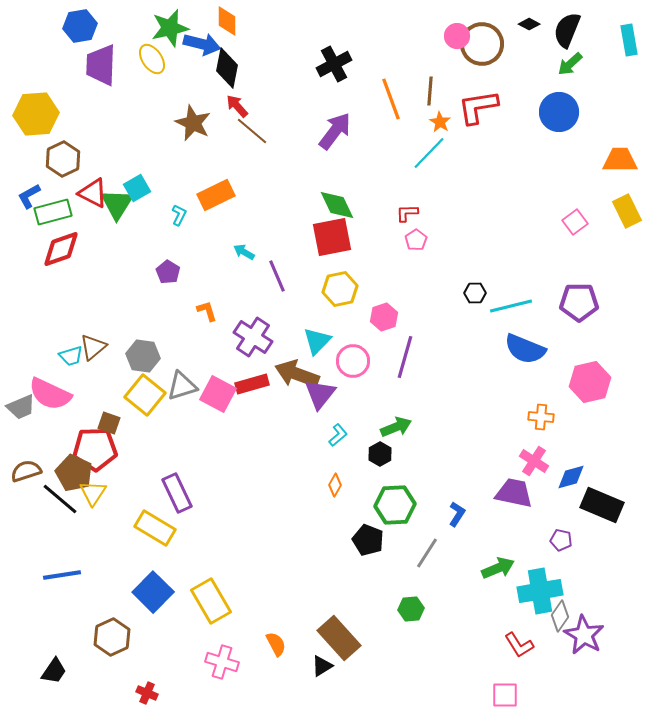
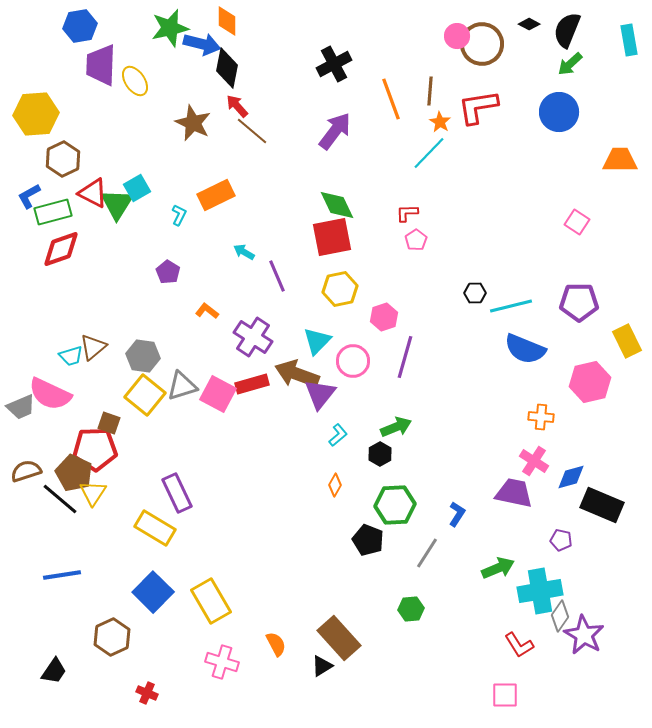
yellow ellipse at (152, 59): moved 17 px left, 22 px down
yellow rectangle at (627, 211): moved 130 px down
pink square at (575, 222): moved 2 px right; rotated 20 degrees counterclockwise
orange L-shape at (207, 311): rotated 35 degrees counterclockwise
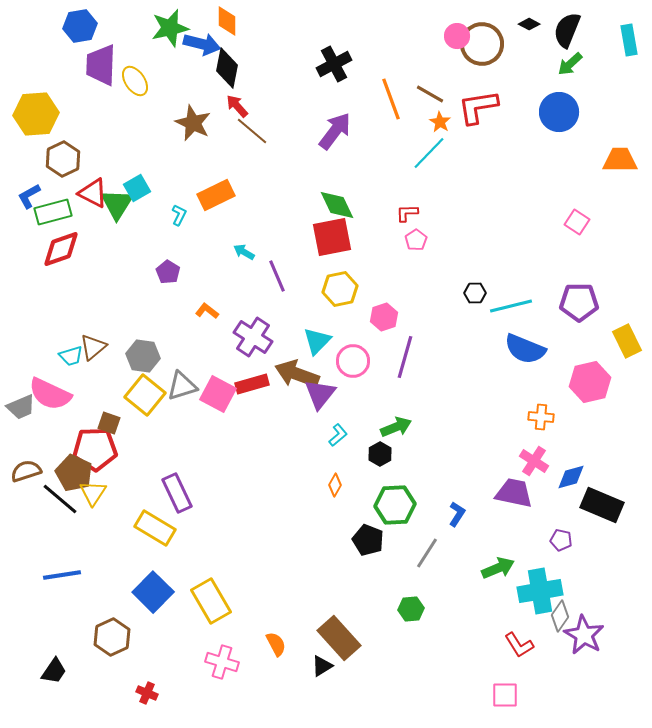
brown line at (430, 91): moved 3 px down; rotated 64 degrees counterclockwise
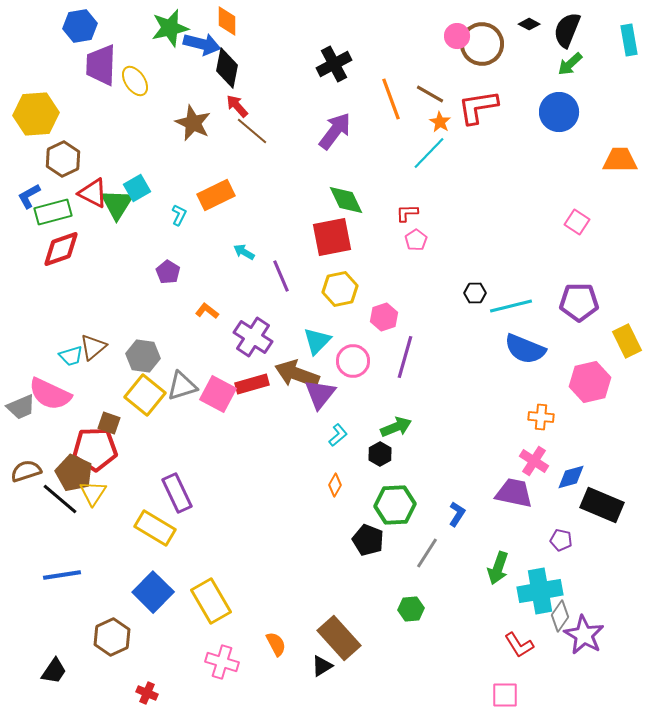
green diamond at (337, 205): moved 9 px right, 5 px up
purple line at (277, 276): moved 4 px right
green arrow at (498, 568): rotated 132 degrees clockwise
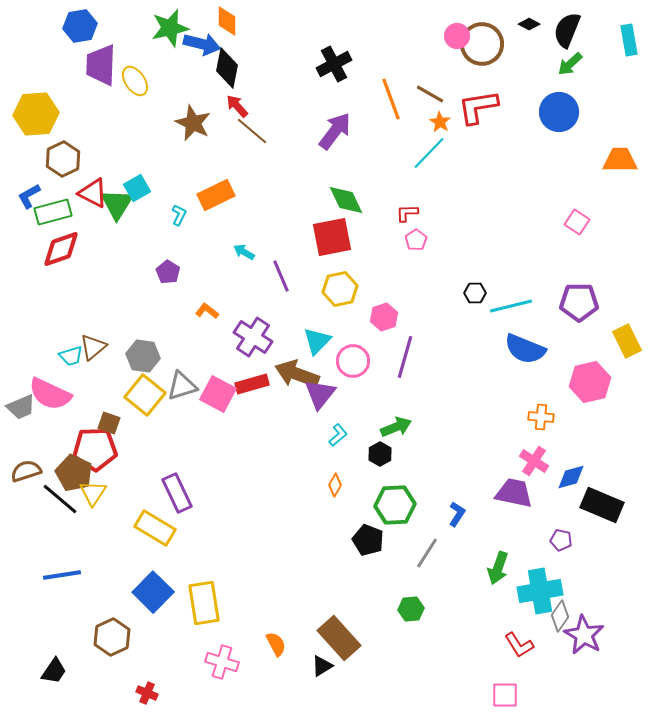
yellow rectangle at (211, 601): moved 7 px left, 2 px down; rotated 21 degrees clockwise
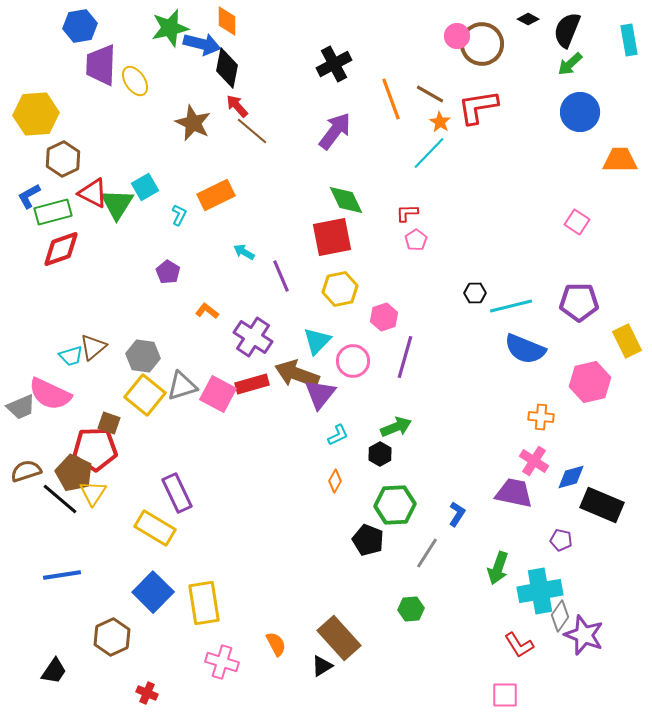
black diamond at (529, 24): moved 1 px left, 5 px up
blue circle at (559, 112): moved 21 px right
cyan square at (137, 188): moved 8 px right, 1 px up
cyan L-shape at (338, 435): rotated 15 degrees clockwise
orange diamond at (335, 485): moved 4 px up
purple star at (584, 635): rotated 9 degrees counterclockwise
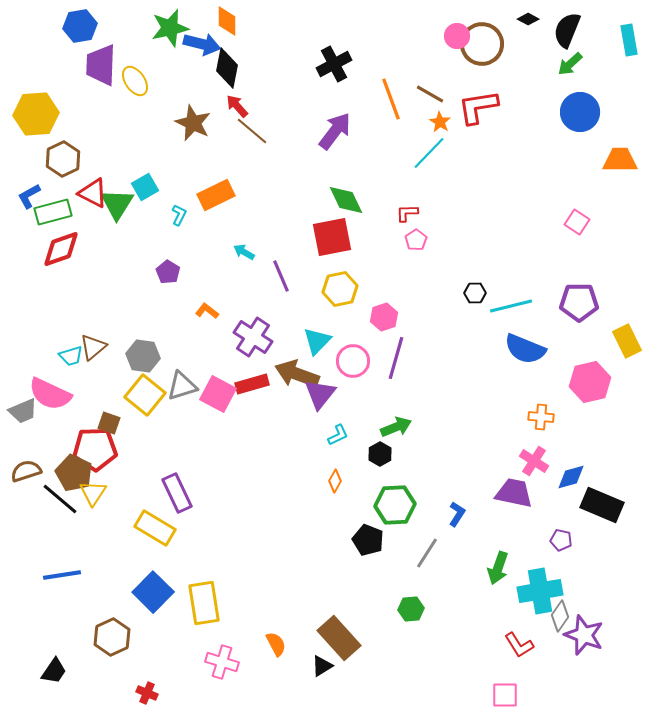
purple line at (405, 357): moved 9 px left, 1 px down
gray trapezoid at (21, 407): moved 2 px right, 4 px down
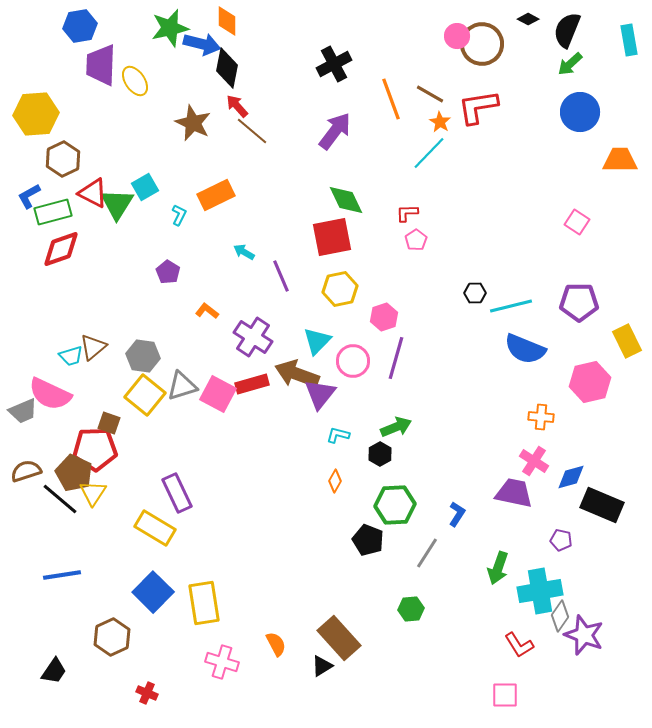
cyan L-shape at (338, 435): rotated 140 degrees counterclockwise
